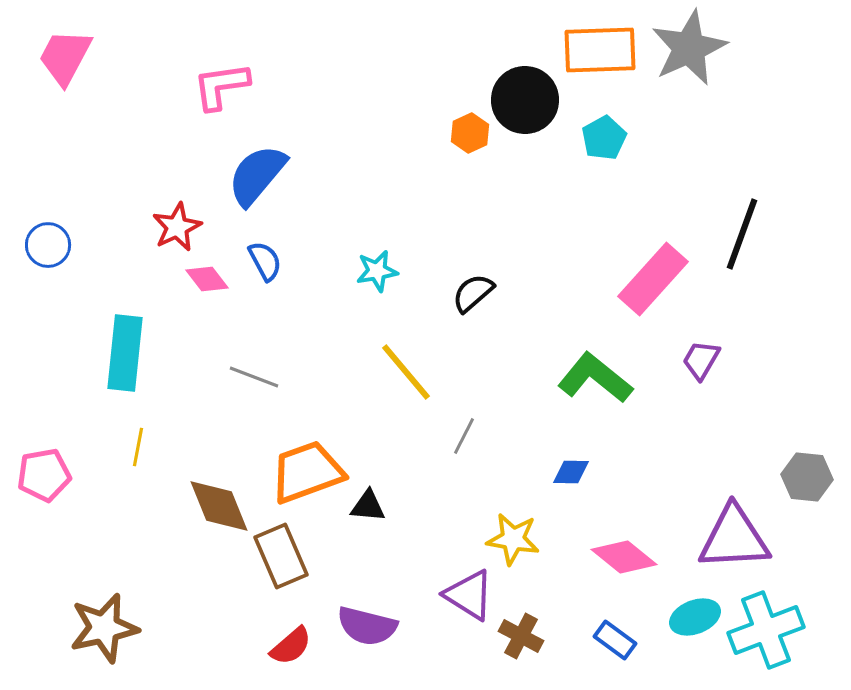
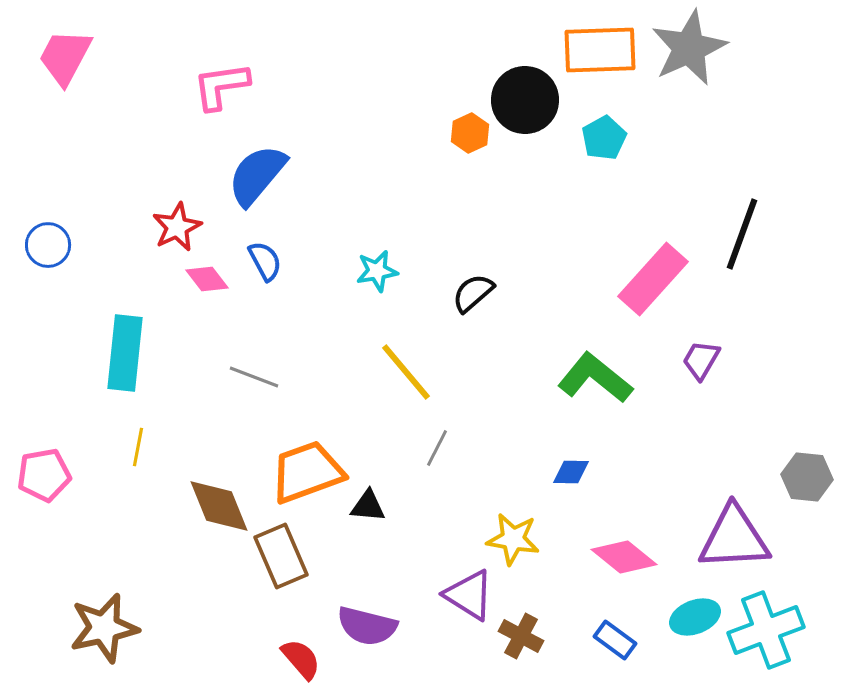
gray line at (464, 436): moved 27 px left, 12 px down
red semicircle at (291, 646): moved 10 px right, 13 px down; rotated 90 degrees counterclockwise
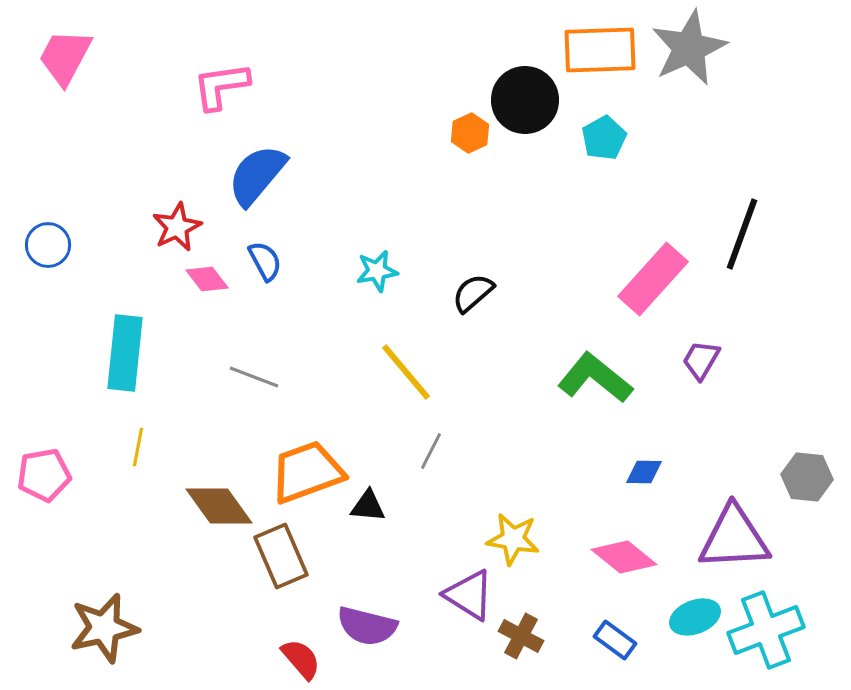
gray line at (437, 448): moved 6 px left, 3 px down
blue diamond at (571, 472): moved 73 px right
brown diamond at (219, 506): rotated 14 degrees counterclockwise
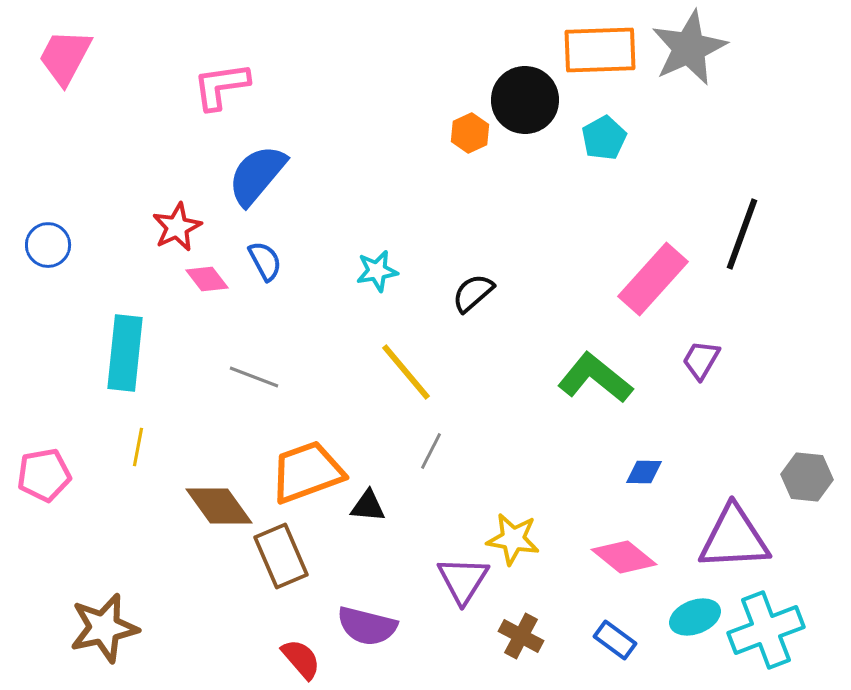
purple triangle at (469, 595): moved 6 px left, 15 px up; rotated 30 degrees clockwise
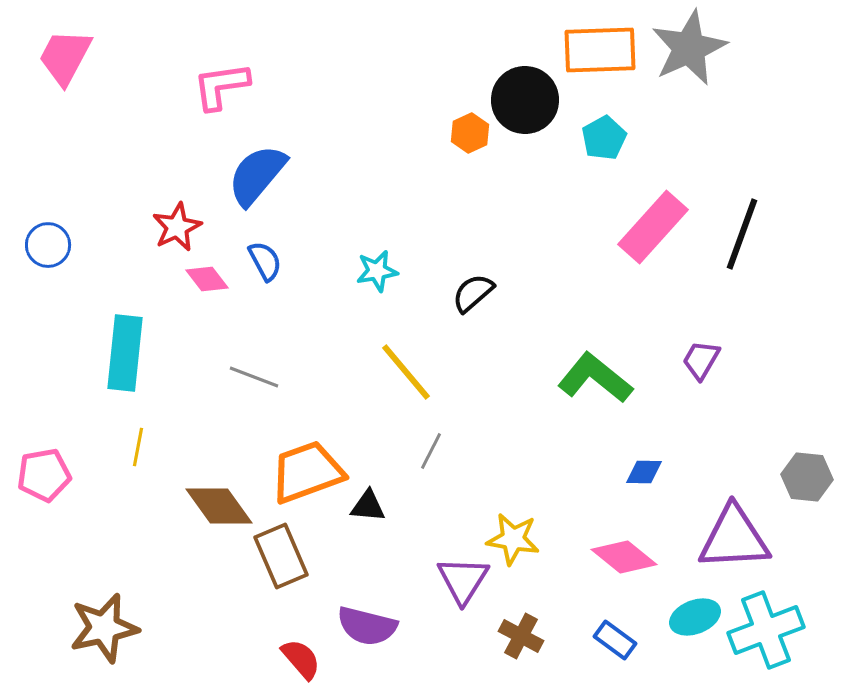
pink rectangle at (653, 279): moved 52 px up
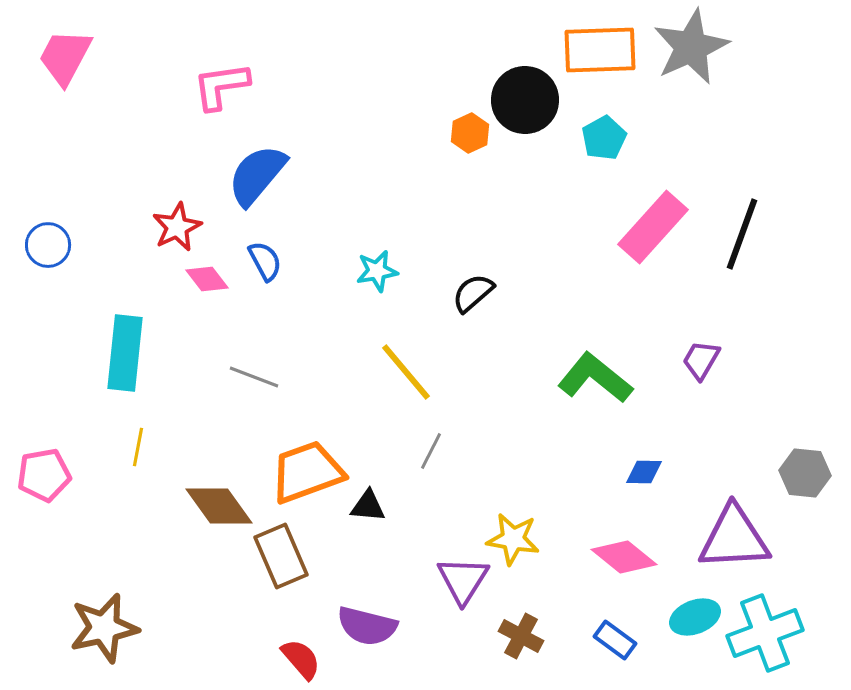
gray star at (689, 48): moved 2 px right, 1 px up
gray hexagon at (807, 477): moved 2 px left, 4 px up
cyan cross at (766, 630): moved 1 px left, 3 px down
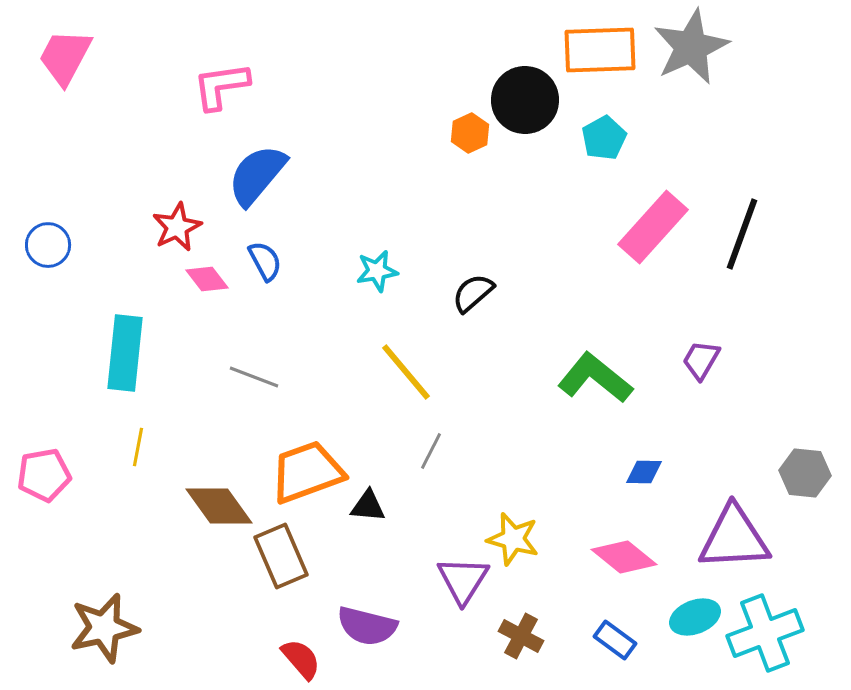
yellow star at (513, 539): rotated 6 degrees clockwise
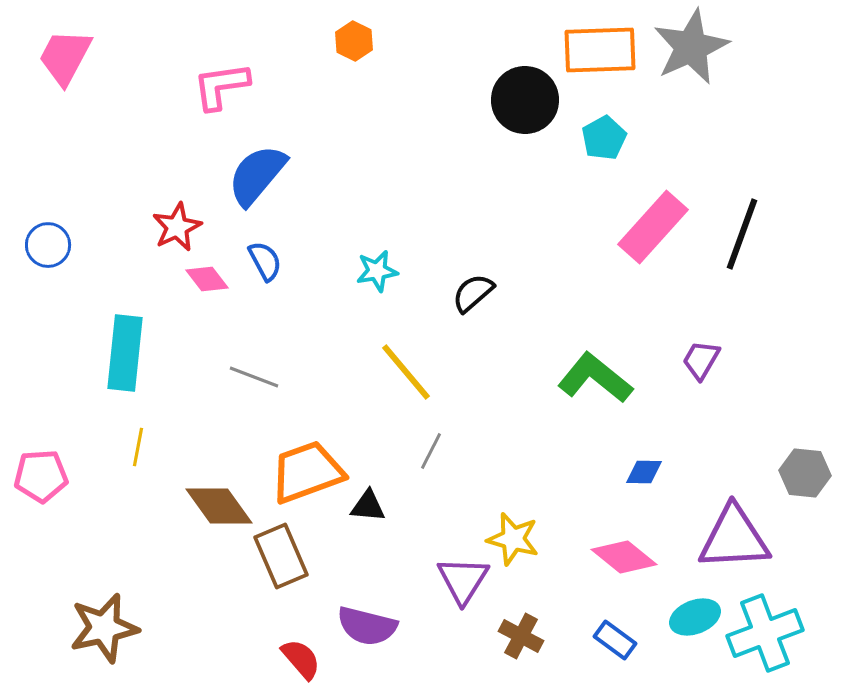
orange hexagon at (470, 133): moved 116 px left, 92 px up; rotated 9 degrees counterclockwise
pink pentagon at (44, 475): moved 3 px left, 1 px down; rotated 6 degrees clockwise
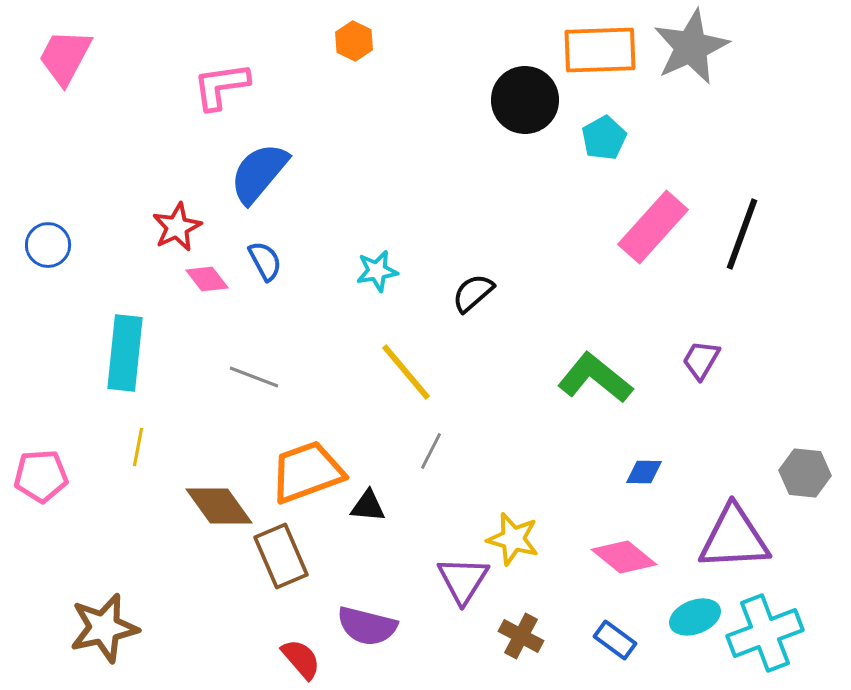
blue semicircle at (257, 175): moved 2 px right, 2 px up
